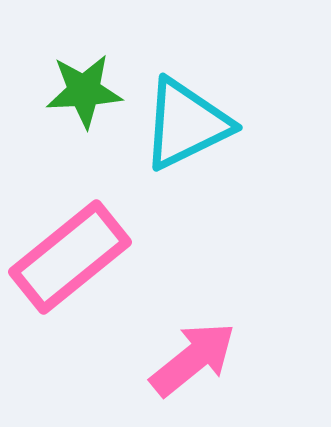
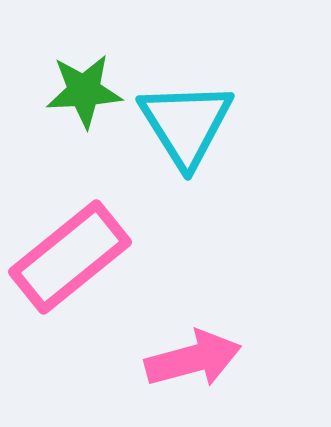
cyan triangle: rotated 36 degrees counterclockwise
pink arrow: rotated 24 degrees clockwise
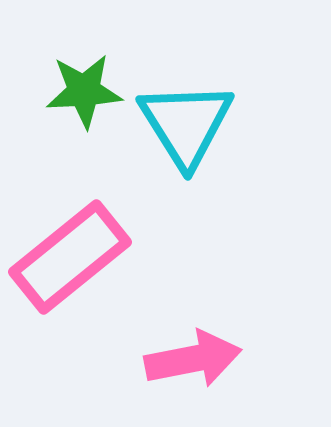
pink arrow: rotated 4 degrees clockwise
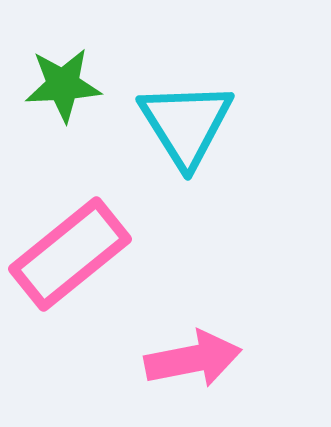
green star: moved 21 px left, 6 px up
pink rectangle: moved 3 px up
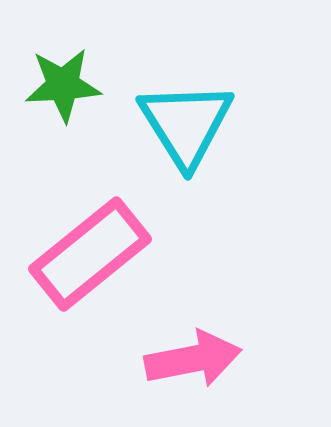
pink rectangle: moved 20 px right
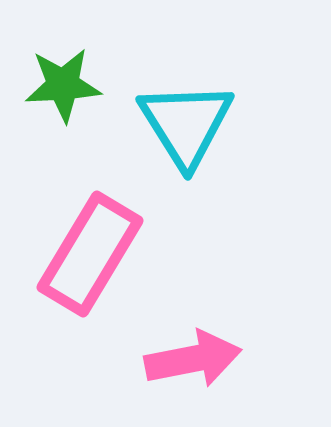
pink rectangle: rotated 20 degrees counterclockwise
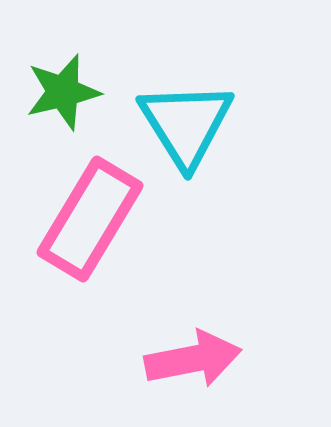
green star: moved 7 px down; rotated 10 degrees counterclockwise
pink rectangle: moved 35 px up
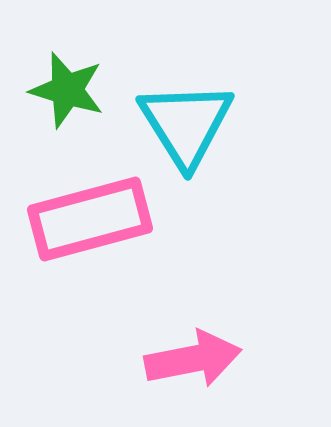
green star: moved 4 px right, 2 px up; rotated 30 degrees clockwise
pink rectangle: rotated 44 degrees clockwise
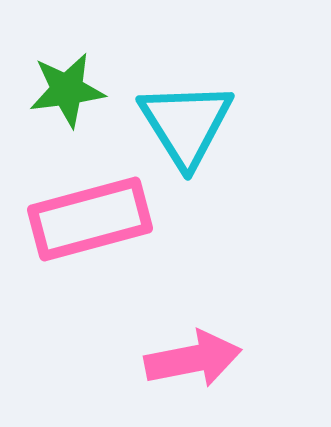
green star: rotated 24 degrees counterclockwise
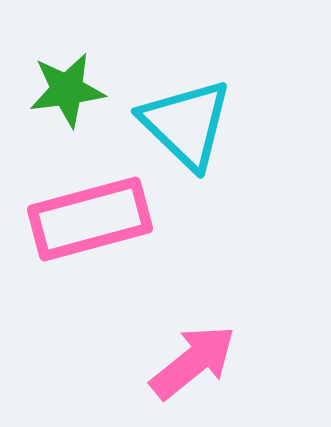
cyan triangle: rotated 14 degrees counterclockwise
pink arrow: moved 3 px down; rotated 28 degrees counterclockwise
